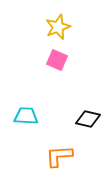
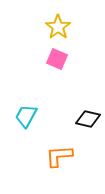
yellow star: rotated 15 degrees counterclockwise
pink square: moved 1 px up
cyan trapezoid: rotated 65 degrees counterclockwise
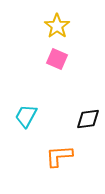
yellow star: moved 1 px left, 1 px up
black diamond: rotated 20 degrees counterclockwise
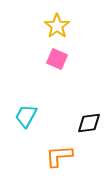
black diamond: moved 1 px right, 4 px down
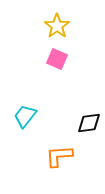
cyan trapezoid: moved 1 px left; rotated 10 degrees clockwise
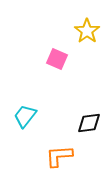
yellow star: moved 30 px right, 5 px down
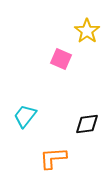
pink square: moved 4 px right
black diamond: moved 2 px left, 1 px down
orange L-shape: moved 6 px left, 2 px down
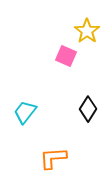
pink square: moved 5 px right, 3 px up
cyan trapezoid: moved 4 px up
black diamond: moved 1 px right, 15 px up; rotated 50 degrees counterclockwise
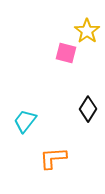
pink square: moved 3 px up; rotated 10 degrees counterclockwise
cyan trapezoid: moved 9 px down
